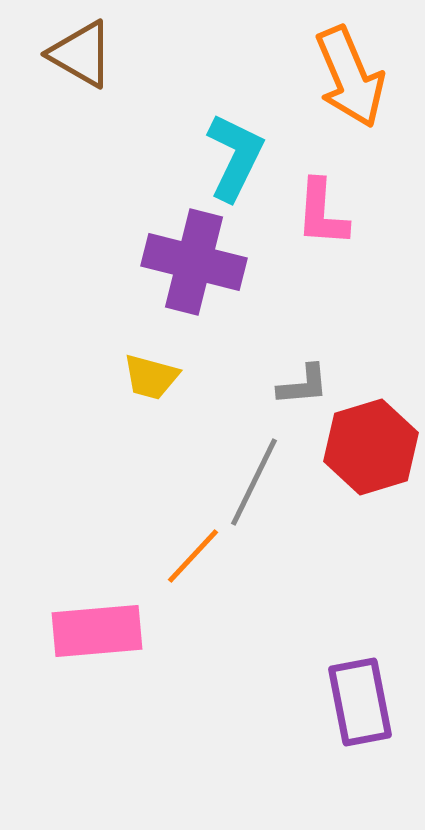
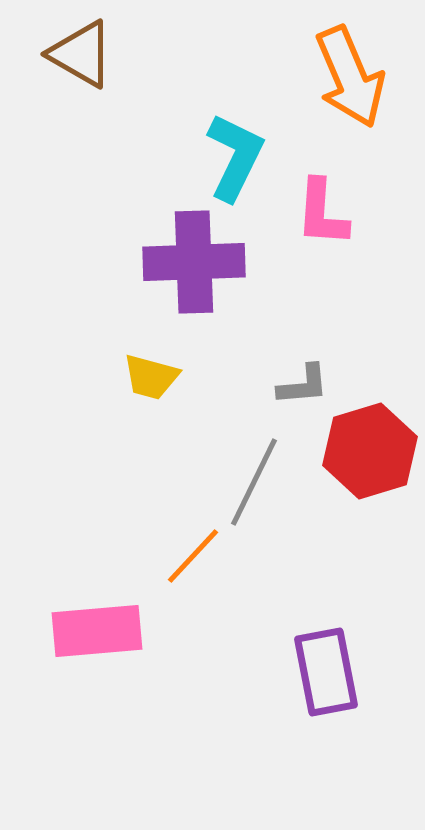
purple cross: rotated 16 degrees counterclockwise
red hexagon: moved 1 px left, 4 px down
purple rectangle: moved 34 px left, 30 px up
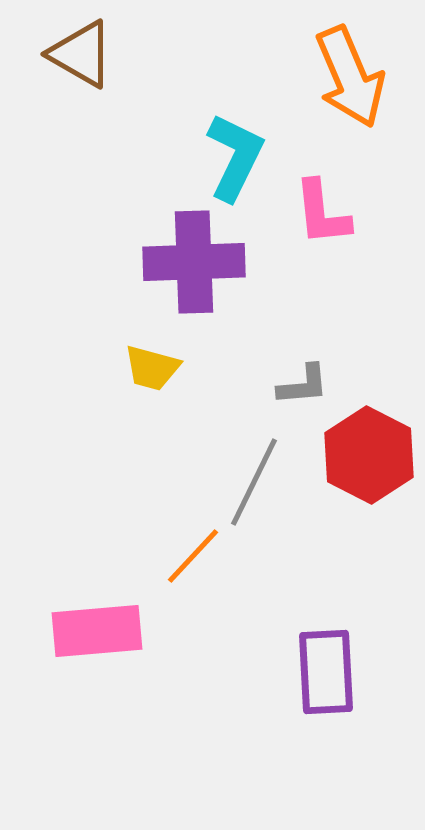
pink L-shape: rotated 10 degrees counterclockwise
yellow trapezoid: moved 1 px right, 9 px up
red hexagon: moved 1 px left, 4 px down; rotated 16 degrees counterclockwise
purple rectangle: rotated 8 degrees clockwise
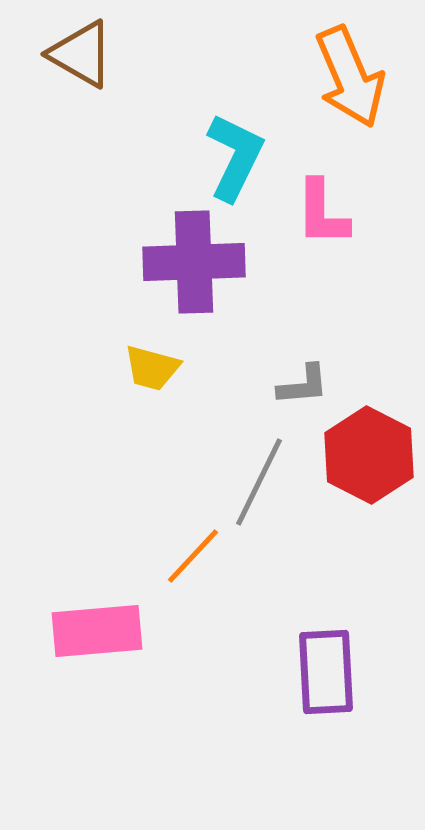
pink L-shape: rotated 6 degrees clockwise
gray line: moved 5 px right
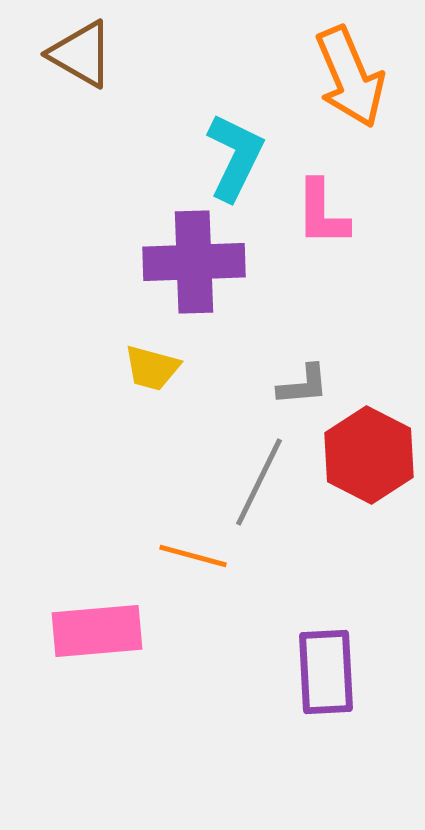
orange line: rotated 62 degrees clockwise
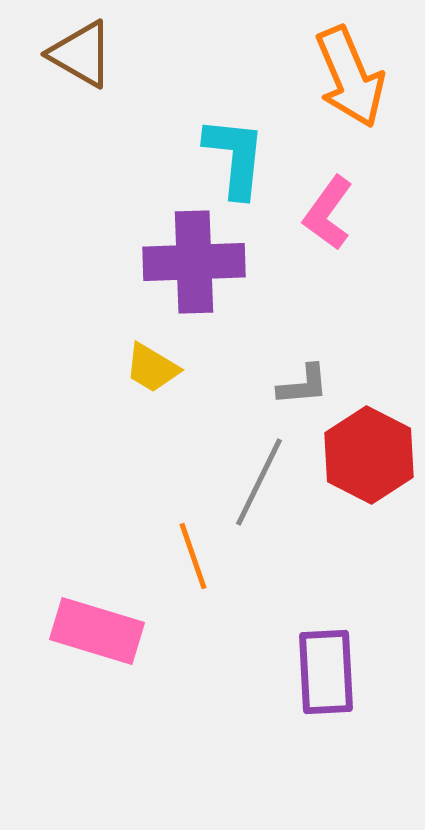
cyan L-shape: rotated 20 degrees counterclockwise
pink L-shape: moved 6 px right; rotated 36 degrees clockwise
yellow trapezoid: rotated 16 degrees clockwise
orange line: rotated 56 degrees clockwise
pink rectangle: rotated 22 degrees clockwise
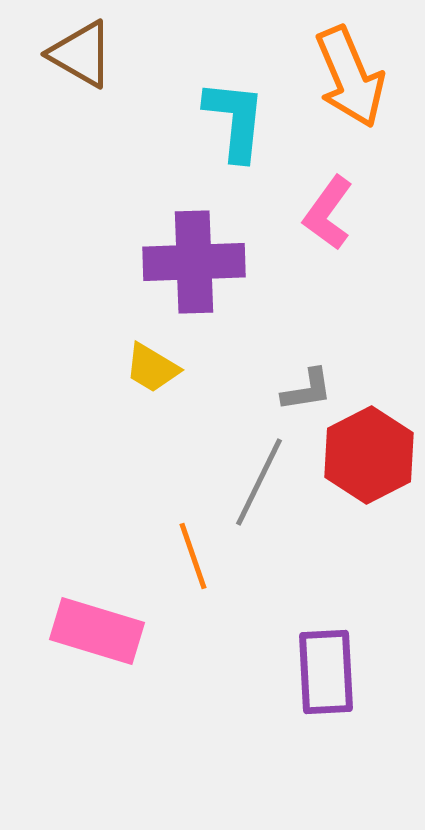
cyan L-shape: moved 37 px up
gray L-shape: moved 4 px right, 5 px down; rotated 4 degrees counterclockwise
red hexagon: rotated 6 degrees clockwise
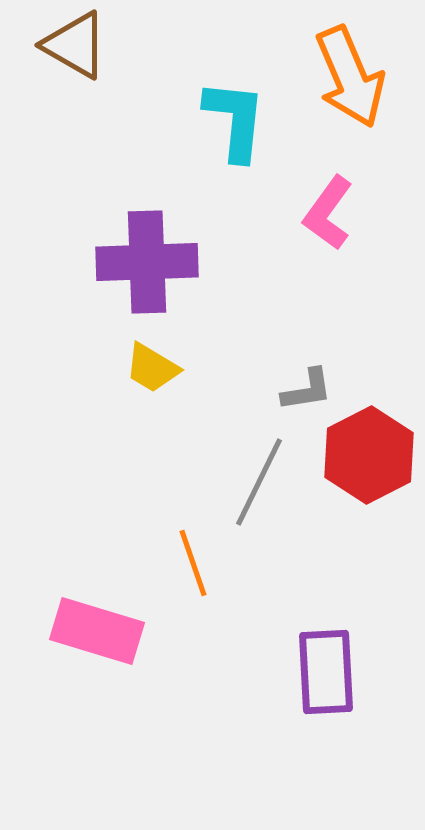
brown triangle: moved 6 px left, 9 px up
purple cross: moved 47 px left
orange line: moved 7 px down
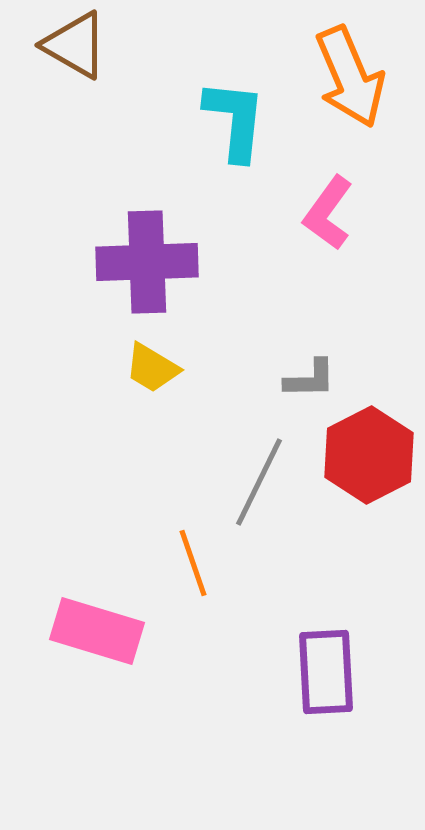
gray L-shape: moved 3 px right, 11 px up; rotated 8 degrees clockwise
